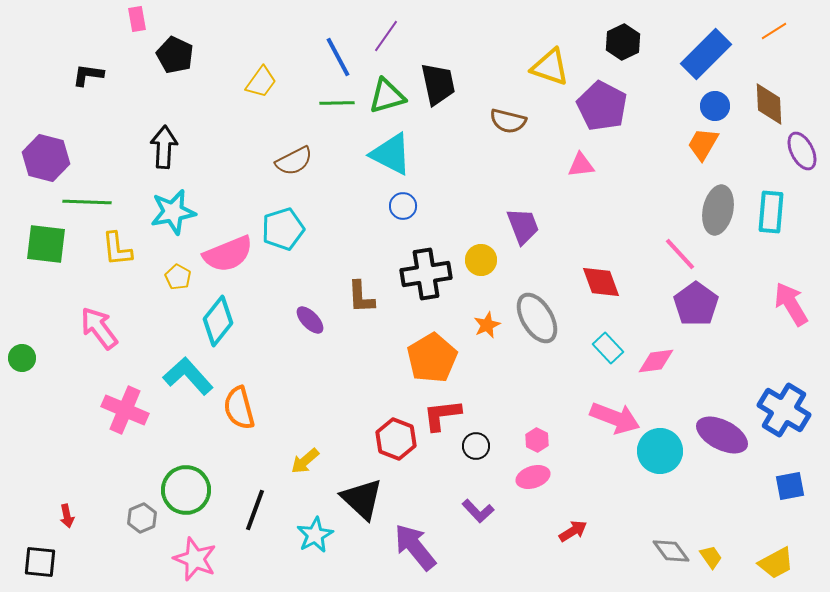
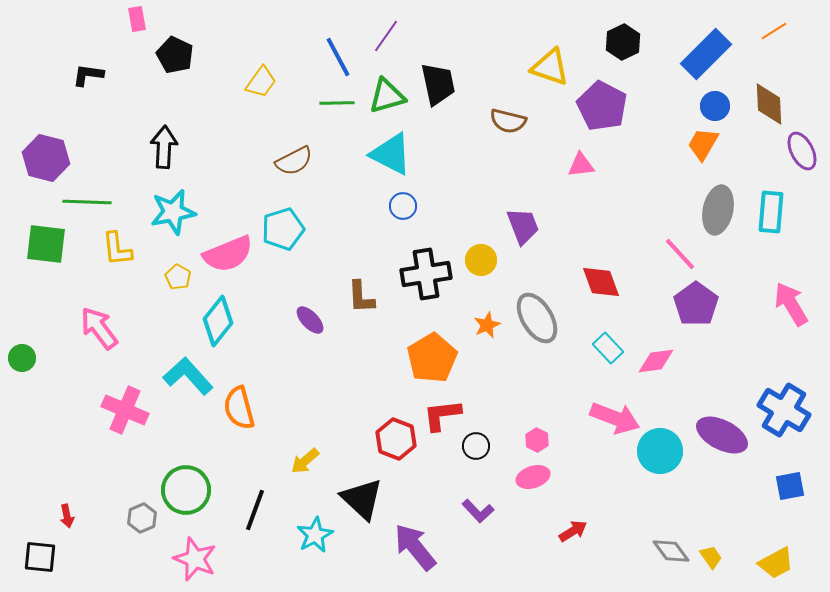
black square at (40, 562): moved 5 px up
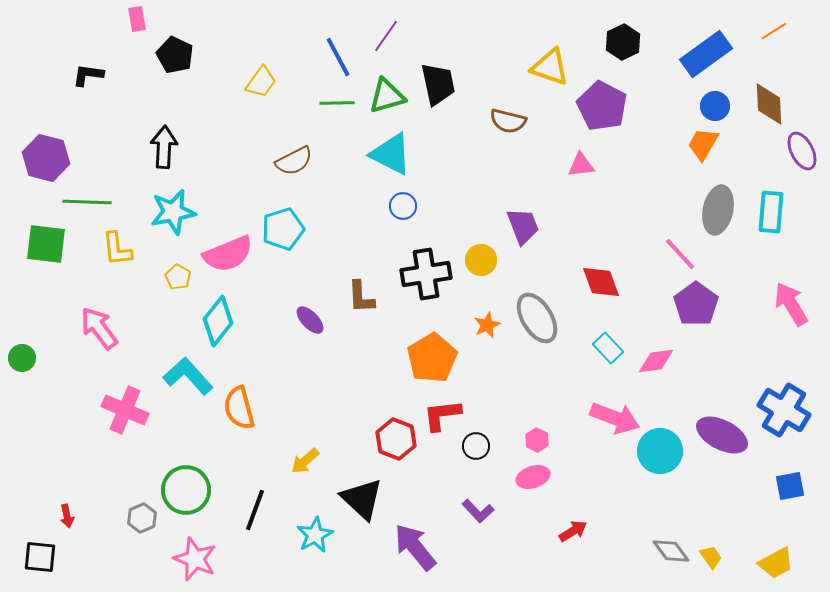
blue rectangle at (706, 54): rotated 9 degrees clockwise
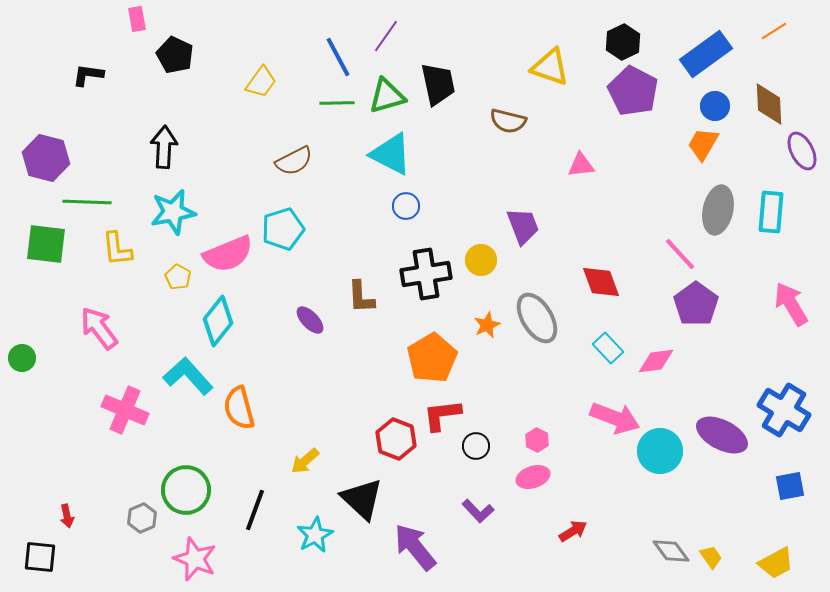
purple pentagon at (602, 106): moved 31 px right, 15 px up
blue circle at (403, 206): moved 3 px right
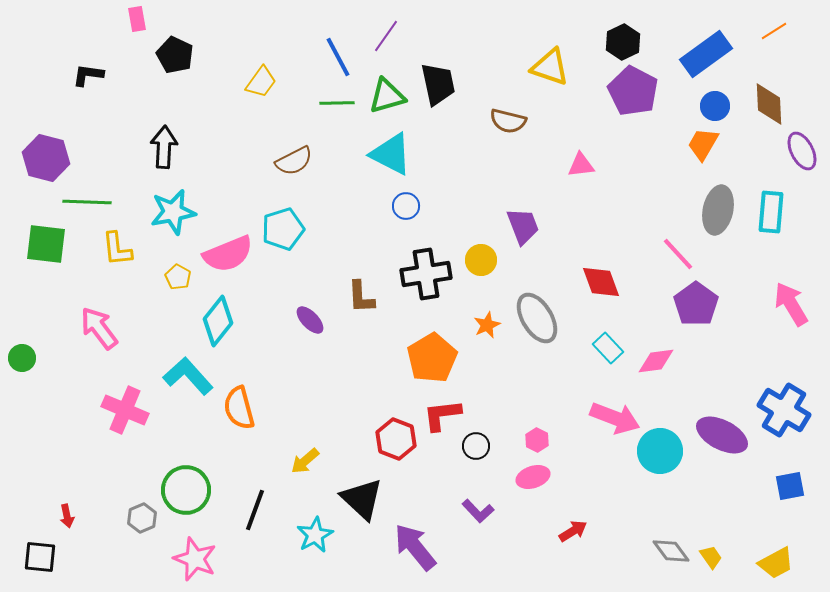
pink line at (680, 254): moved 2 px left
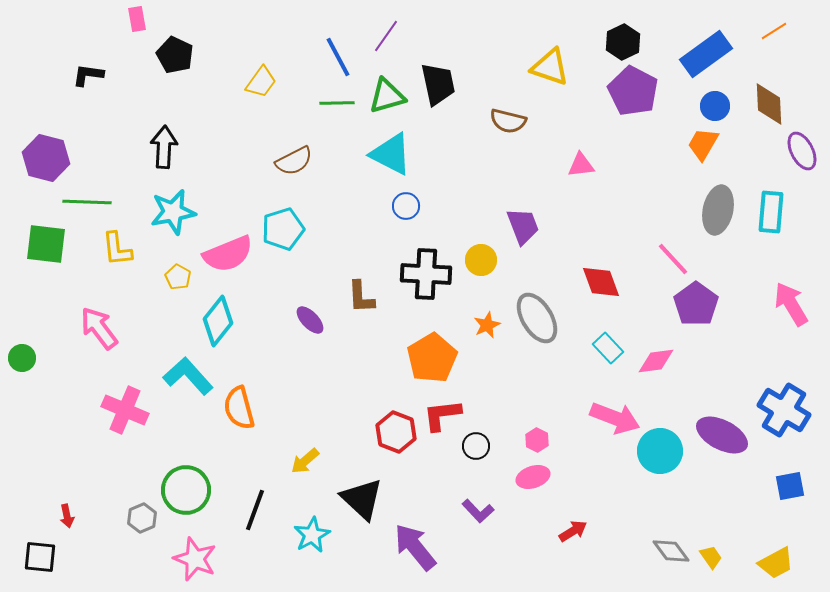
pink line at (678, 254): moved 5 px left, 5 px down
black cross at (426, 274): rotated 12 degrees clockwise
red hexagon at (396, 439): moved 7 px up
cyan star at (315, 535): moved 3 px left
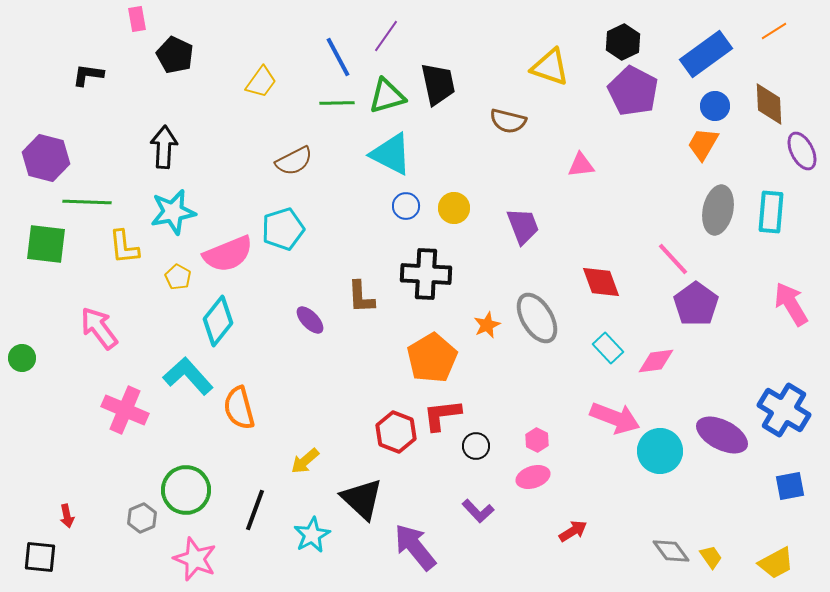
yellow L-shape at (117, 249): moved 7 px right, 2 px up
yellow circle at (481, 260): moved 27 px left, 52 px up
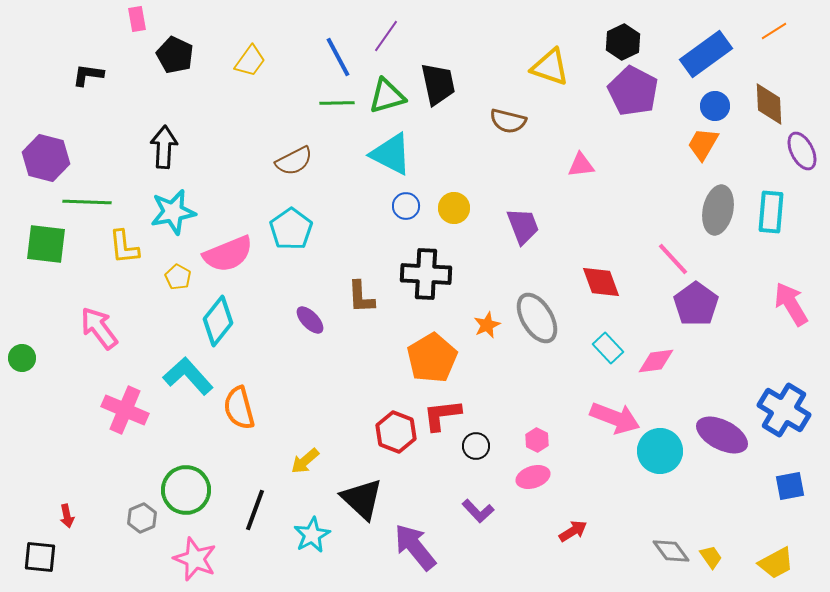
yellow trapezoid at (261, 82): moved 11 px left, 21 px up
cyan pentagon at (283, 229): moved 8 px right; rotated 18 degrees counterclockwise
